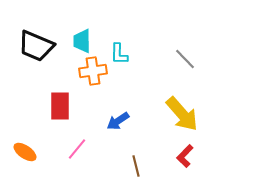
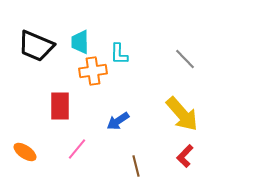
cyan trapezoid: moved 2 px left, 1 px down
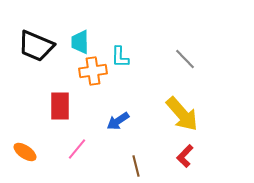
cyan L-shape: moved 1 px right, 3 px down
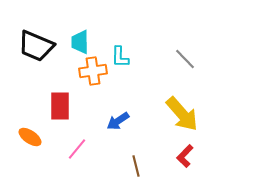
orange ellipse: moved 5 px right, 15 px up
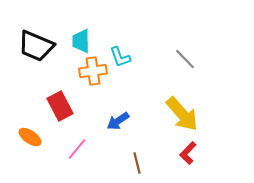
cyan trapezoid: moved 1 px right, 1 px up
cyan L-shape: rotated 20 degrees counterclockwise
red rectangle: rotated 28 degrees counterclockwise
red L-shape: moved 3 px right, 3 px up
brown line: moved 1 px right, 3 px up
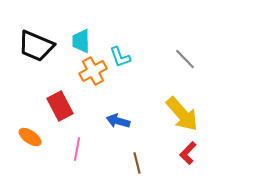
orange cross: rotated 20 degrees counterclockwise
blue arrow: rotated 50 degrees clockwise
pink line: rotated 30 degrees counterclockwise
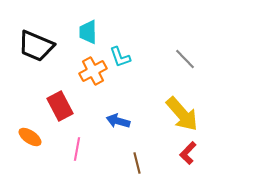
cyan trapezoid: moved 7 px right, 9 px up
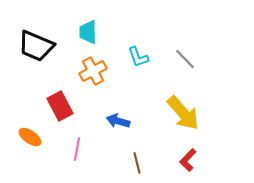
cyan L-shape: moved 18 px right
yellow arrow: moved 1 px right, 1 px up
red L-shape: moved 7 px down
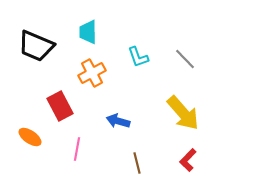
orange cross: moved 1 px left, 2 px down
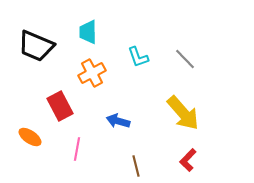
brown line: moved 1 px left, 3 px down
